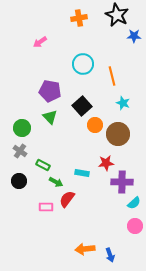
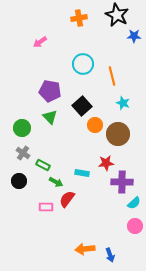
gray cross: moved 3 px right, 2 px down
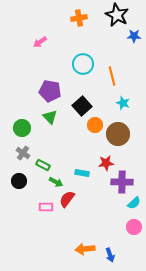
pink circle: moved 1 px left, 1 px down
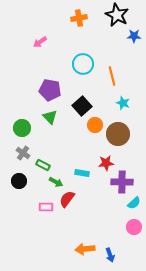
purple pentagon: moved 1 px up
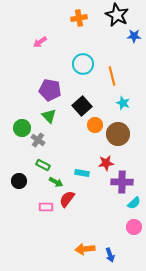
green triangle: moved 1 px left, 1 px up
gray cross: moved 15 px right, 13 px up
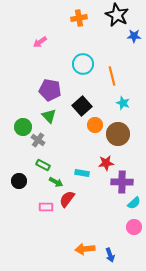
green circle: moved 1 px right, 1 px up
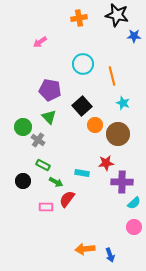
black star: rotated 15 degrees counterclockwise
green triangle: moved 1 px down
black circle: moved 4 px right
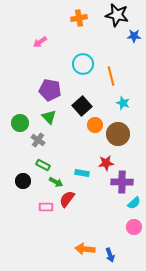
orange line: moved 1 px left
green circle: moved 3 px left, 4 px up
orange arrow: rotated 12 degrees clockwise
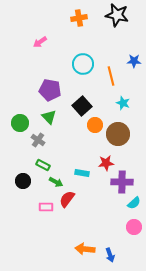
blue star: moved 25 px down
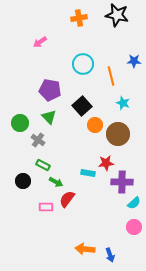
cyan rectangle: moved 6 px right
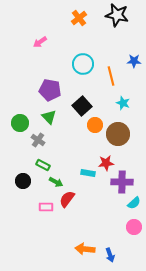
orange cross: rotated 28 degrees counterclockwise
